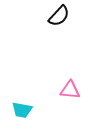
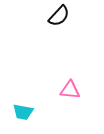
cyan trapezoid: moved 1 px right, 2 px down
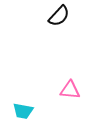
cyan trapezoid: moved 1 px up
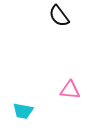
black semicircle: rotated 100 degrees clockwise
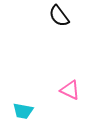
pink triangle: rotated 20 degrees clockwise
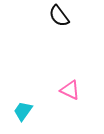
cyan trapezoid: rotated 115 degrees clockwise
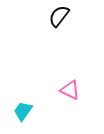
black semicircle: rotated 75 degrees clockwise
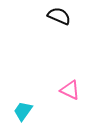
black semicircle: rotated 75 degrees clockwise
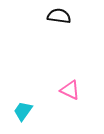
black semicircle: rotated 15 degrees counterclockwise
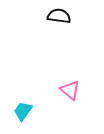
pink triangle: rotated 15 degrees clockwise
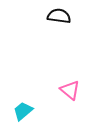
cyan trapezoid: rotated 15 degrees clockwise
